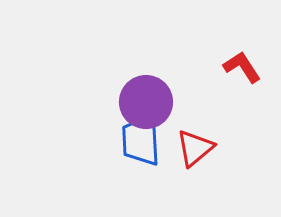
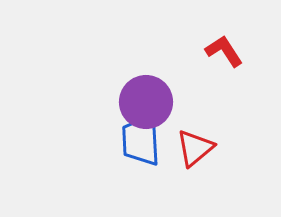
red L-shape: moved 18 px left, 16 px up
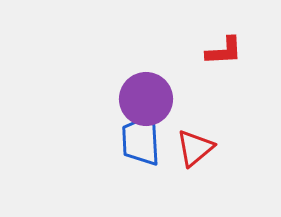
red L-shape: rotated 120 degrees clockwise
purple circle: moved 3 px up
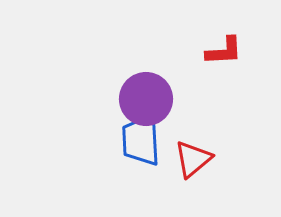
red triangle: moved 2 px left, 11 px down
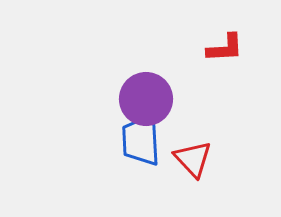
red L-shape: moved 1 px right, 3 px up
red triangle: rotated 33 degrees counterclockwise
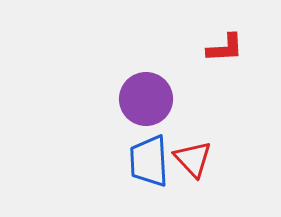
blue trapezoid: moved 8 px right, 21 px down
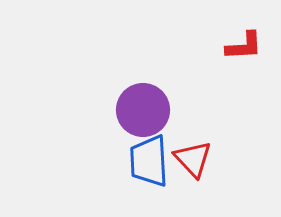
red L-shape: moved 19 px right, 2 px up
purple circle: moved 3 px left, 11 px down
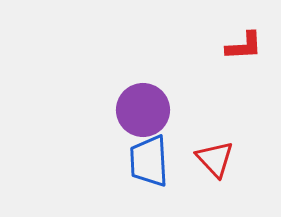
red triangle: moved 22 px right
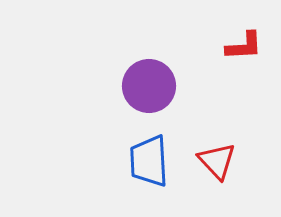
purple circle: moved 6 px right, 24 px up
red triangle: moved 2 px right, 2 px down
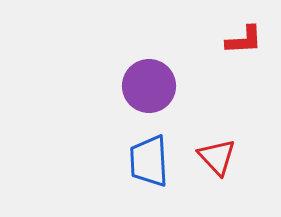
red L-shape: moved 6 px up
red triangle: moved 4 px up
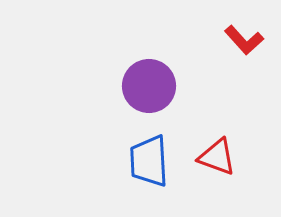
red L-shape: rotated 51 degrees clockwise
red triangle: rotated 27 degrees counterclockwise
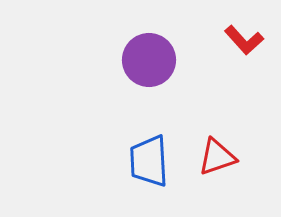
purple circle: moved 26 px up
red triangle: rotated 39 degrees counterclockwise
